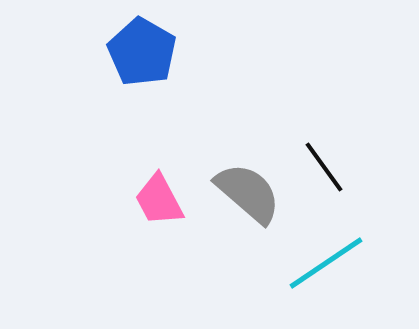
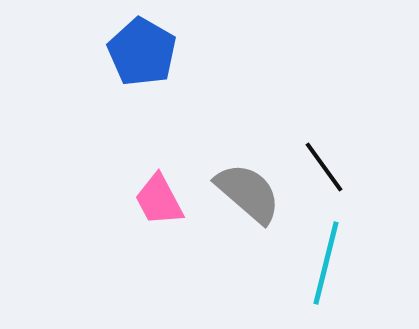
cyan line: rotated 42 degrees counterclockwise
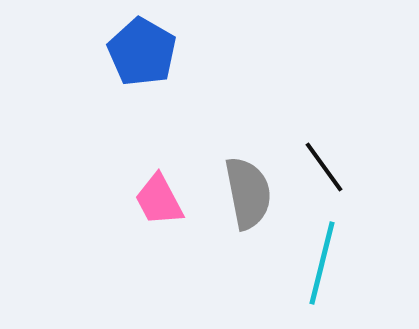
gray semicircle: rotated 38 degrees clockwise
cyan line: moved 4 px left
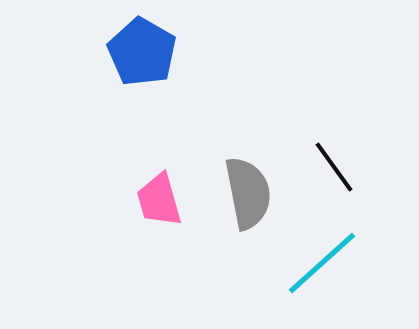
black line: moved 10 px right
pink trapezoid: rotated 12 degrees clockwise
cyan line: rotated 34 degrees clockwise
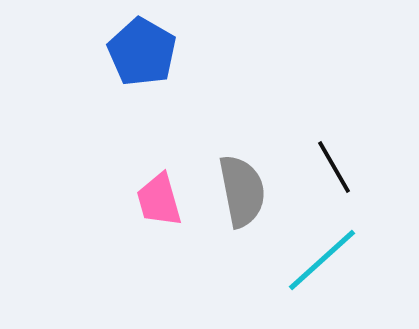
black line: rotated 6 degrees clockwise
gray semicircle: moved 6 px left, 2 px up
cyan line: moved 3 px up
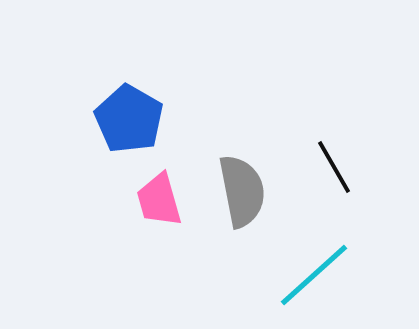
blue pentagon: moved 13 px left, 67 px down
cyan line: moved 8 px left, 15 px down
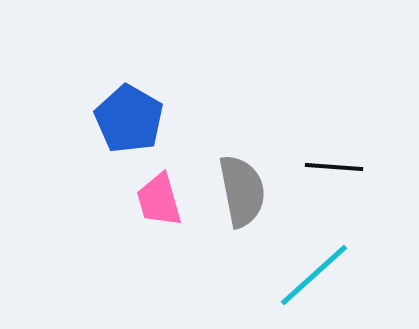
black line: rotated 56 degrees counterclockwise
